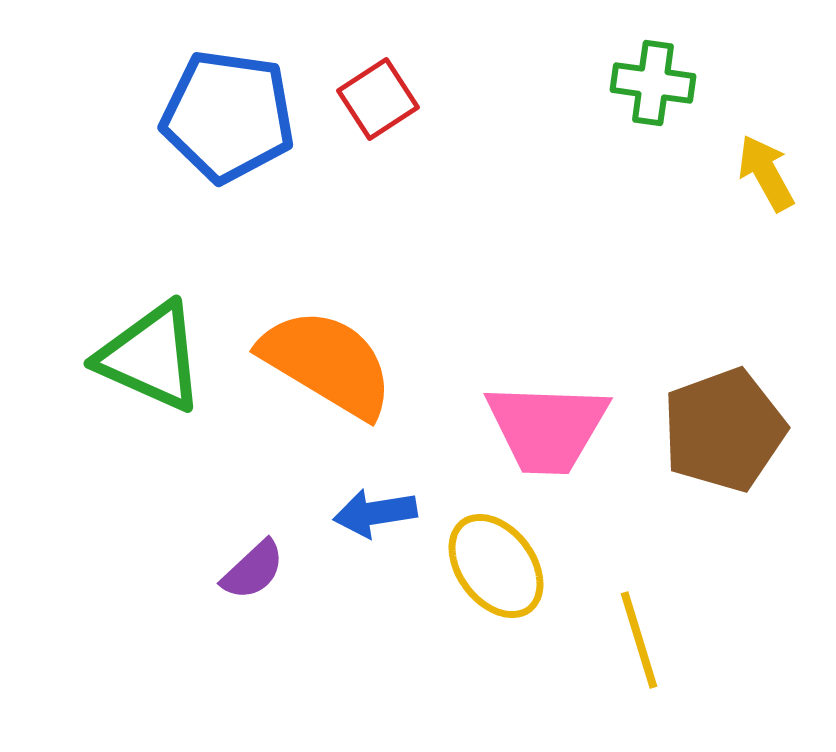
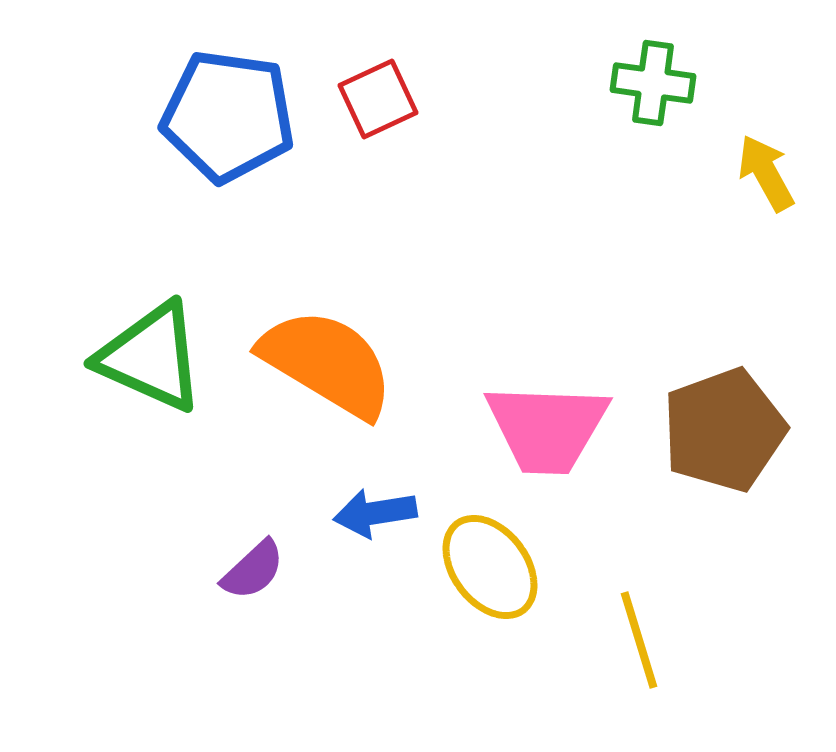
red square: rotated 8 degrees clockwise
yellow ellipse: moved 6 px left, 1 px down
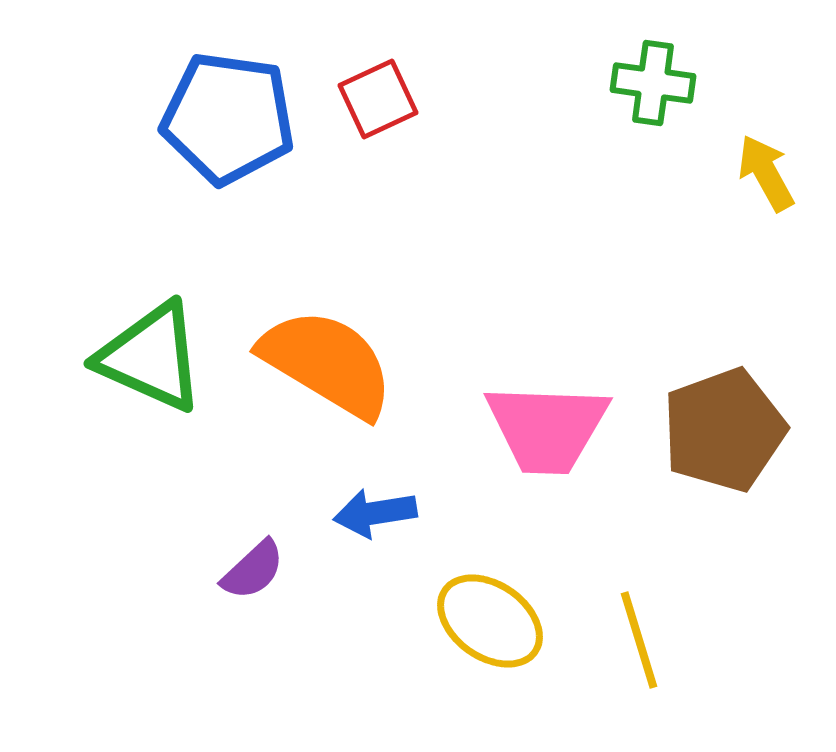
blue pentagon: moved 2 px down
yellow ellipse: moved 54 px down; rotated 18 degrees counterclockwise
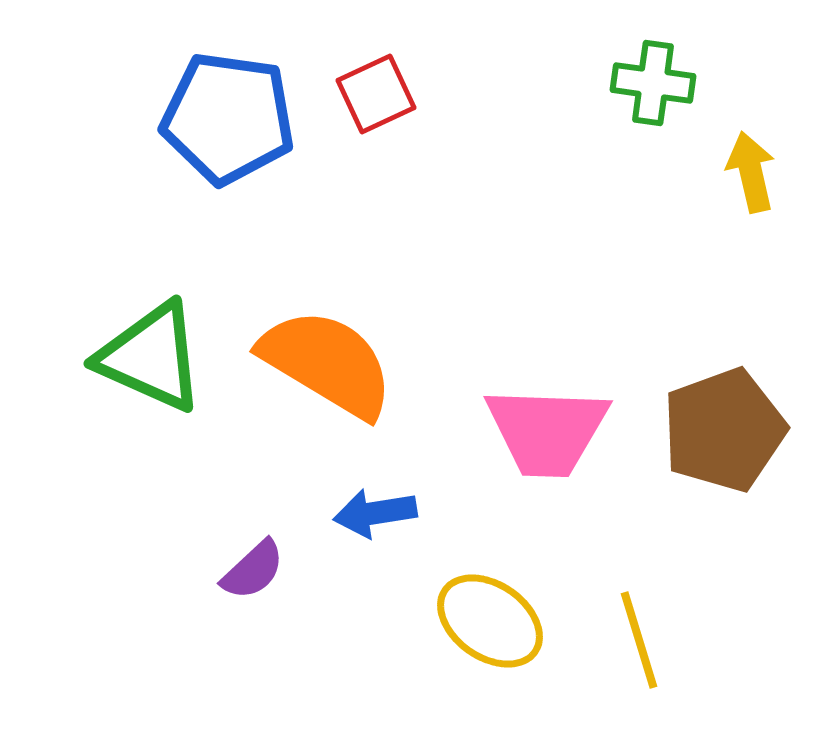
red square: moved 2 px left, 5 px up
yellow arrow: moved 15 px left, 1 px up; rotated 16 degrees clockwise
pink trapezoid: moved 3 px down
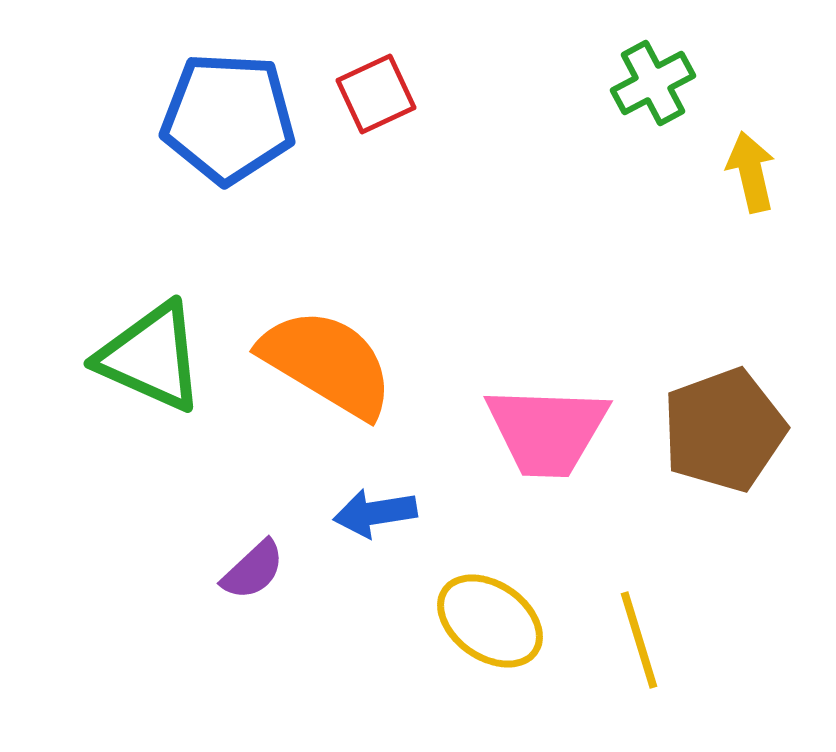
green cross: rotated 36 degrees counterclockwise
blue pentagon: rotated 5 degrees counterclockwise
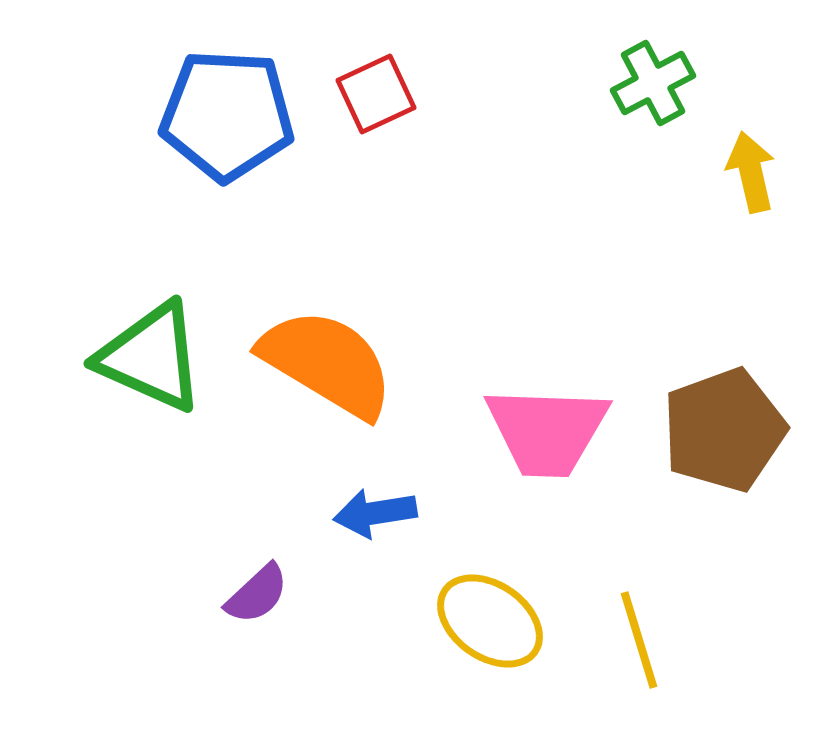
blue pentagon: moved 1 px left, 3 px up
purple semicircle: moved 4 px right, 24 px down
